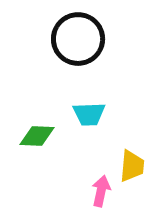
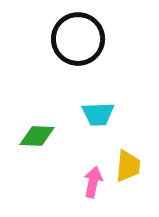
cyan trapezoid: moved 9 px right
yellow trapezoid: moved 4 px left
pink arrow: moved 8 px left, 9 px up
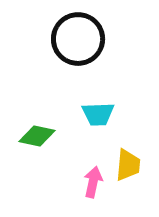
green diamond: rotated 9 degrees clockwise
yellow trapezoid: moved 1 px up
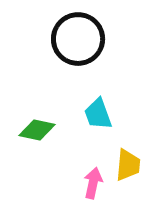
cyan trapezoid: rotated 72 degrees clockwise
green diamond: moved 6 px up
pink arrow: moved 1 px down
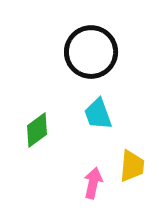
black circle: moved 13 px right, 13 px down
green diamond: rotated 48 degrees counterclockwise
yellow trapezoid: moved 4 px right, 1 px down
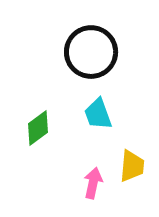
green diamond: moved 1 px right, 2 px up
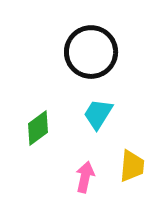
cyan trapezoid: rotated 52 degrees clockwise
pink arrow: moved 8 px left, 6 px up
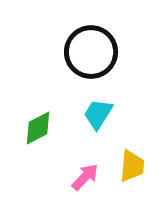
green diamond: rotated 9 degrees clockwise
pink arrow: rotated 32 degrees clockwise
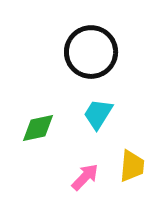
green diamond: rotated 15 degrees clockwise
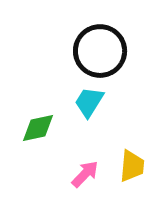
black circle: moved 9 px right, 1 px up
cyan trapezoid: moved 9 px left, 12 px up
pink arrow: moved 3 px up
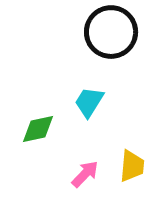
black circle: moved 11 px right, 19 px up
green diamond: moved 1 px down
